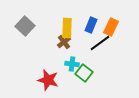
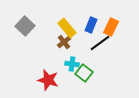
yellow rectangle: rotated 42 degrees counterclockwise
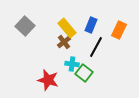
orange rectangle: moved 8 px right, 3 px down
black line: moved 4 px left, 4 px down; rotated 25 degrees counterclockwise
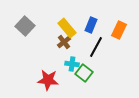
red star: rotated 10 degrees counterclockwise
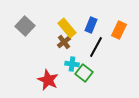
red star: rotated 20 degrees clockwise
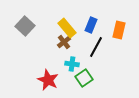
orange rectangle: rotated 12 degrees counterclockwise
green square: moved 5 px down; rotated 18 degrees clockwise
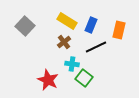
yellow rectangle: moved 7 px up; rotated 18 degrees counterclockwise
black line: rotated 35 degrees clockwise
green square: rotated 18 degrees counterclockwise
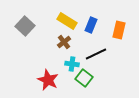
black line: moved 7 px down
